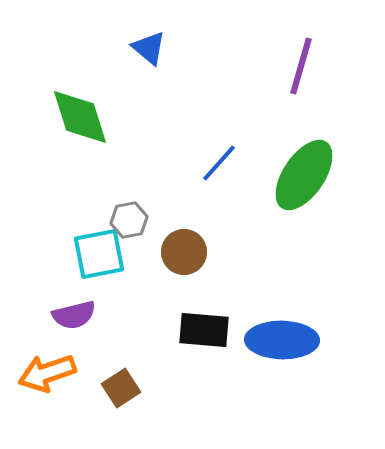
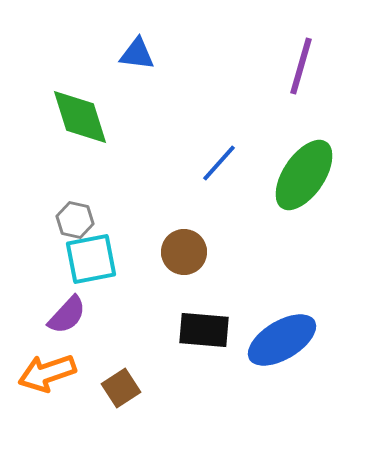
blue triangle: moved 12 px left, 6 px down; rotated 33 degrees counterclockwise
gray hexagon: moved 54 px left; rotated 24 degrees clockwise
cyan square: moved 8 px left, 5 px down
purple semicircle: moved 7 px left; rotated 33 degrees counterclockwise
blue ellipse: rotated 32 degrees counterclockwise
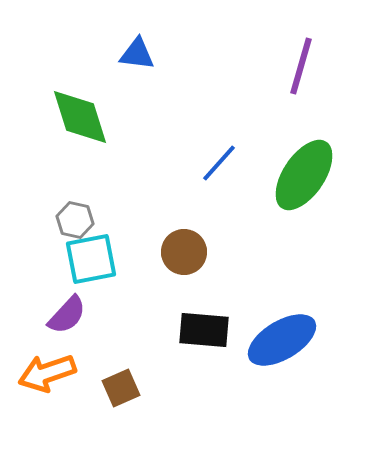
brown square: rotated 9 degrees clockwise
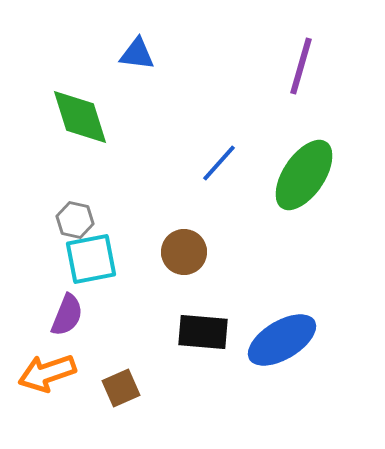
purple semicircle: rotated 21 degrees counterclockwise
black rectangle: moved 1 px left, 2 px down
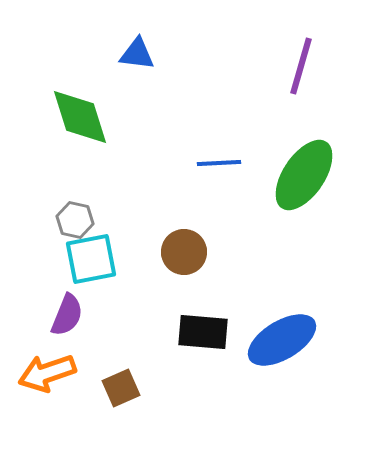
blue line: rotated 45 degrees clockwise
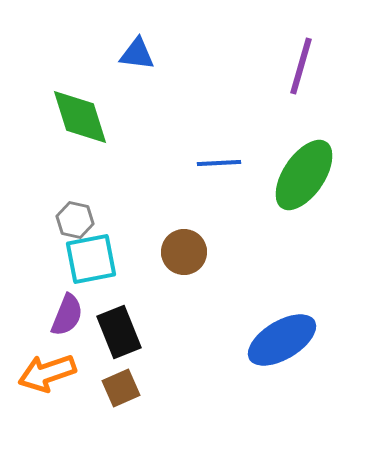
black rectangle: moved 84 px left; rotated 63 degrees clockwise
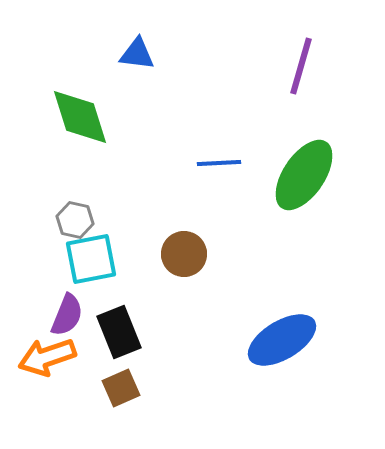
brown circle: moved 2 px down
orange arrow: moved 16 px up
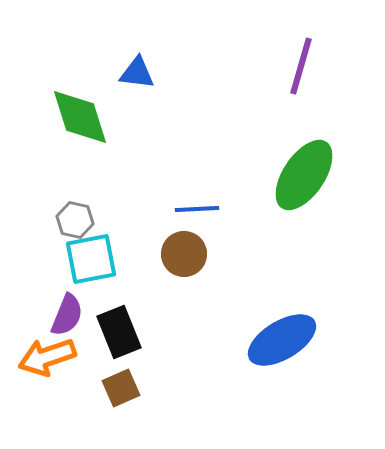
blue triangle: moved 19 px down
blue line: moved 22 px left, 46 px down
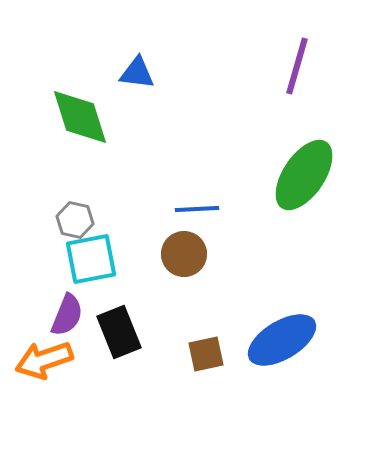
purple line: moved 4 px left
orange arrow: moved 3 px left, 3 px down
brown square: moved 85 px right, 34 px up; rotated 12 degrees clockwise
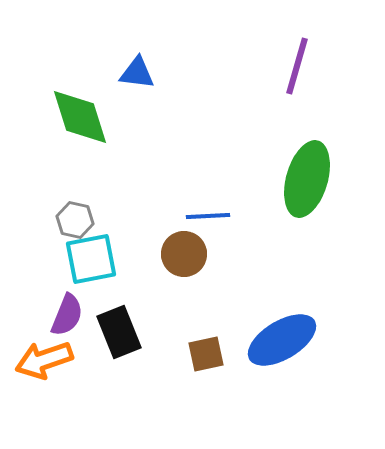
green ellipse: moved 3 px right, 4 px down; rotated 18 degrees counterclockwise
blue line: moved 11 px right, 7 px down
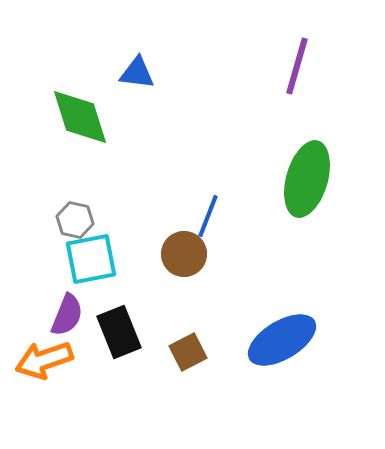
blue line: rotated 66 degrees counterclockwise
brown square: moved 18 px left, 2 px up; rotated 15 degrees counterclockwise
